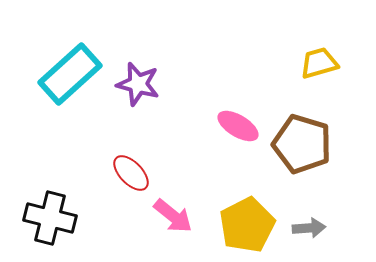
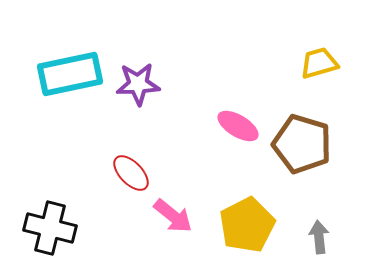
cyan rectangle: rotated 30 degrees clockwise
purple star: rotated 18 degrees counterclockwise
black cross: moved 10 px down
gray arrow: moved 10 px right, 9 px down; rotated 92 degrees counterclockwise
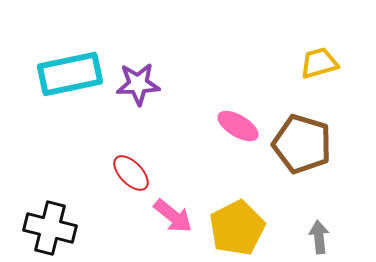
yellow pentagon: moved 10 px left, 3 px down
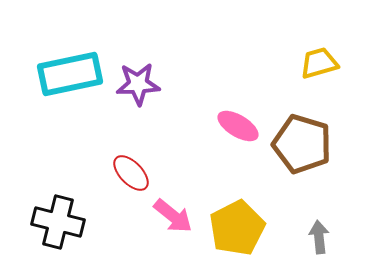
black cross: moved 8 px right, 6 px up
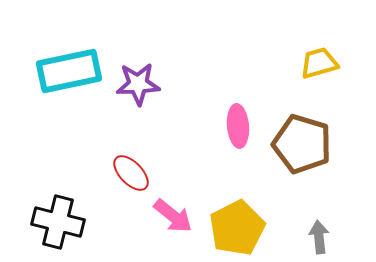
cyan rectangle: moved 1 px left, 3 px up
pink ellipse: rotated 54 degrees clockwise
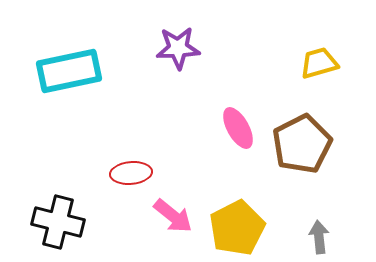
purple star: moved 40 px right, 36 px up
pink ellipse: moved 2 px down; rotated 24 degrees counterclockwise
brown pentagon: rotated 28 degrees clockwise
red ellipse: rotated 51 degrees counterclockwise
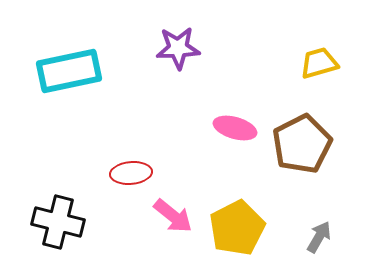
pink ellipse: moved 3 px left; rotated 45 degrees counterclockwise
gray arrow: rotated 36 degrees clockwise
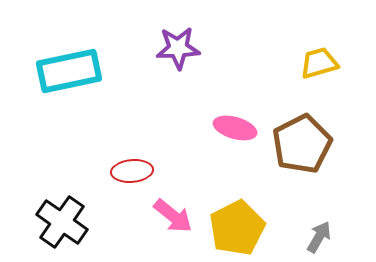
red ellipse: moved 1 px right, 2 px up
black cross: moved 4 px right; rotated 21 degrees clockwise
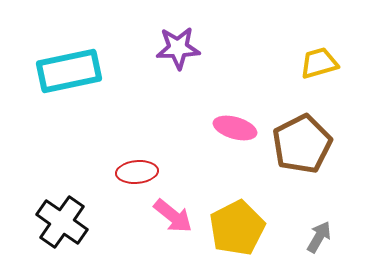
red ellipse: moved 5 px right, 1 px down
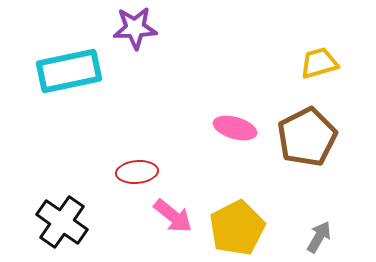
purple star: moved 43 px left, 20 px up
brown pentagon: moved 5 px right, 7 px up
